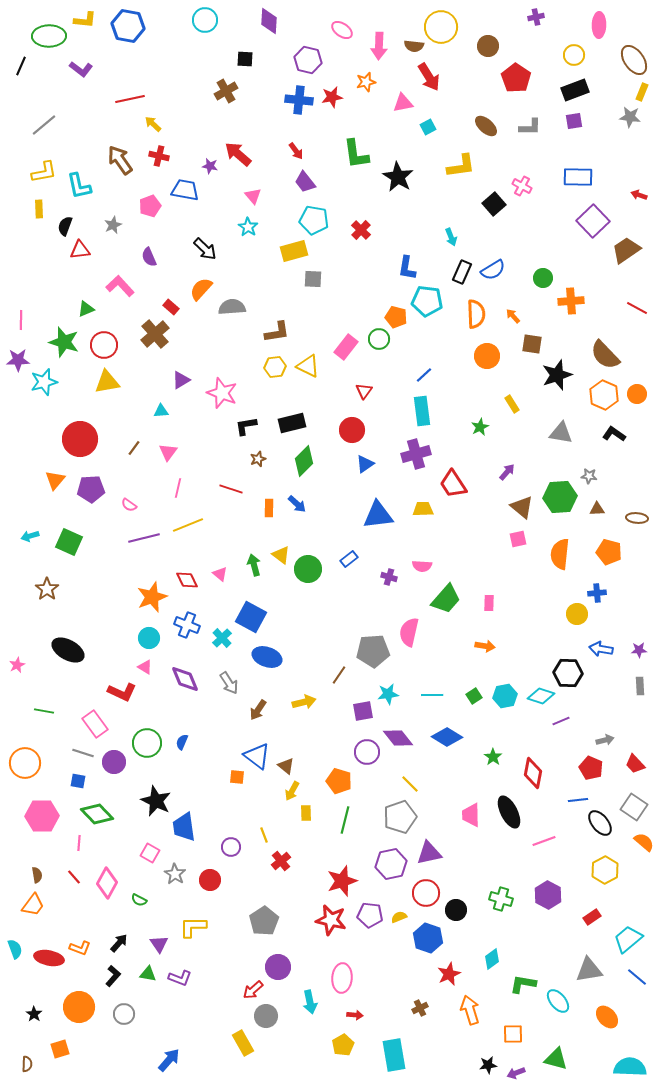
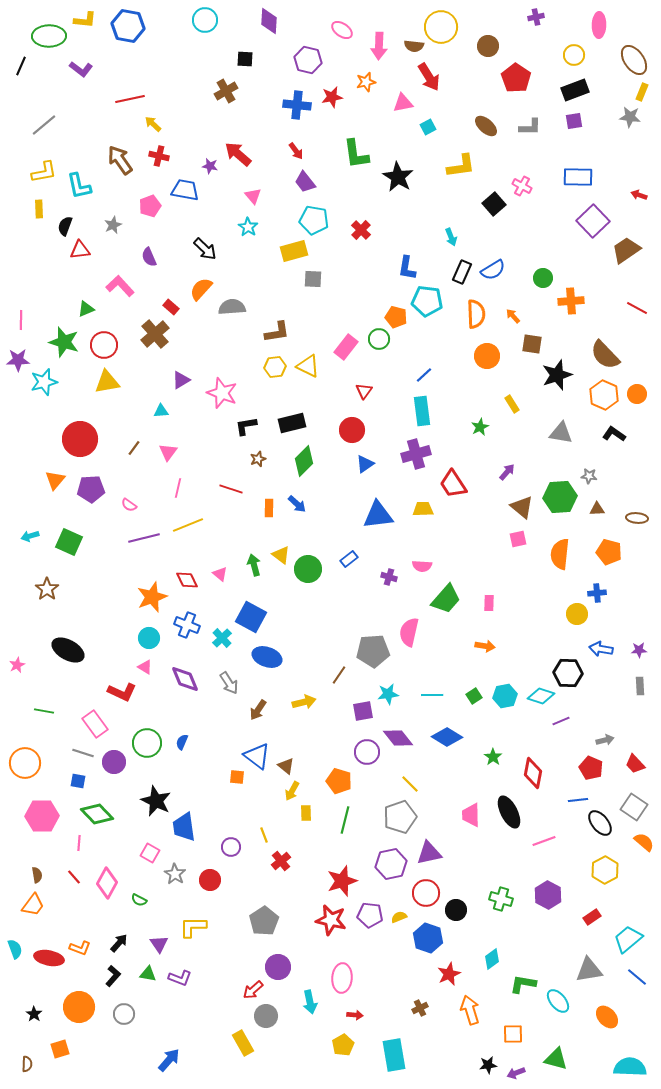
blue cross at (299, 100): moved 2 px left, 5 px down
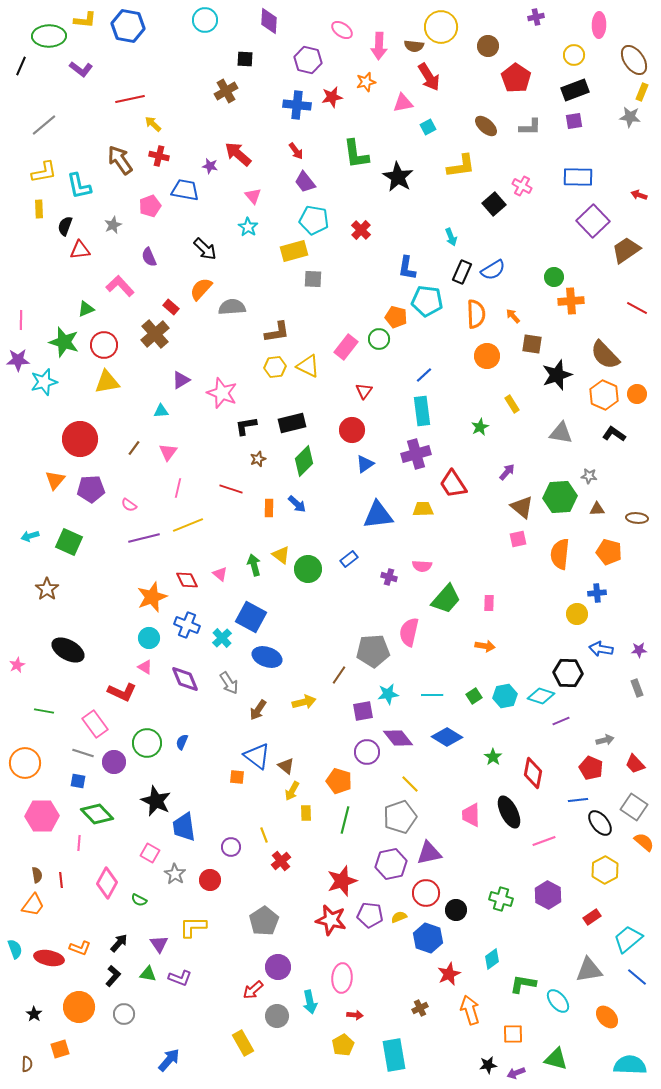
green circle at (543, 278): moved 11 px right, 1 px up
gray rectangle at (640, 686): moved 3 px left, 2 px down; rotated 18 degrees counterclockwise
red line at (74, 877): moved 13 px left, 3 px down; rotated 35 degrees clockwise
gray circle at (266, 1016): moved 11 px right
cyan semicircle at (630, 1067): moved 2 px up
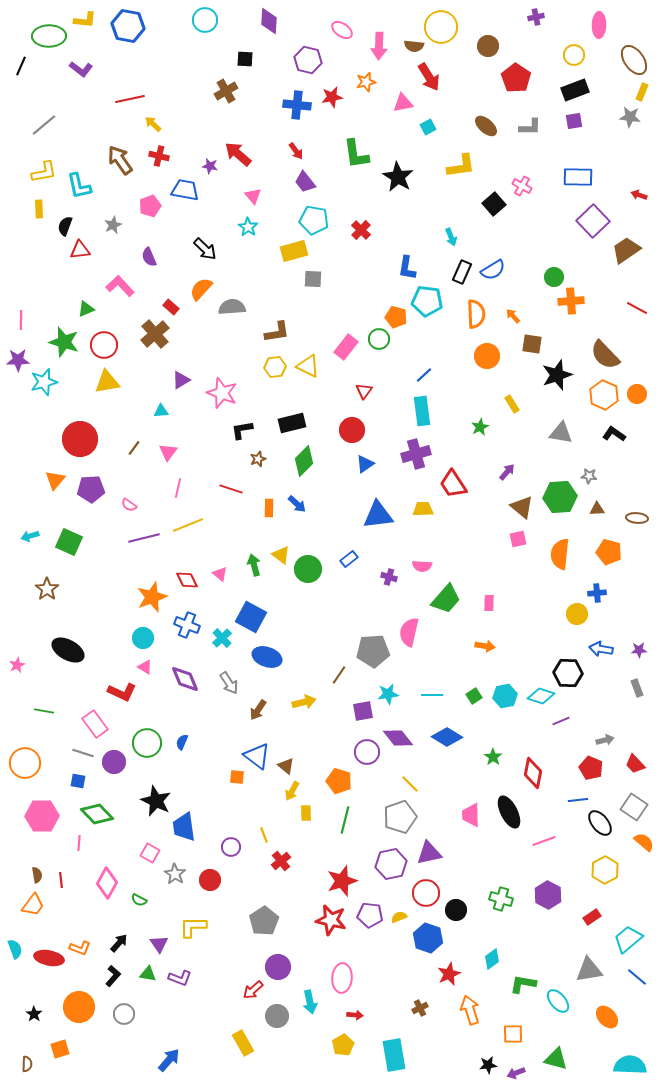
black L-shape at (246, 426): moved 4 px left, 4 px down
cyan circle at (149, 638): moved 6 px left
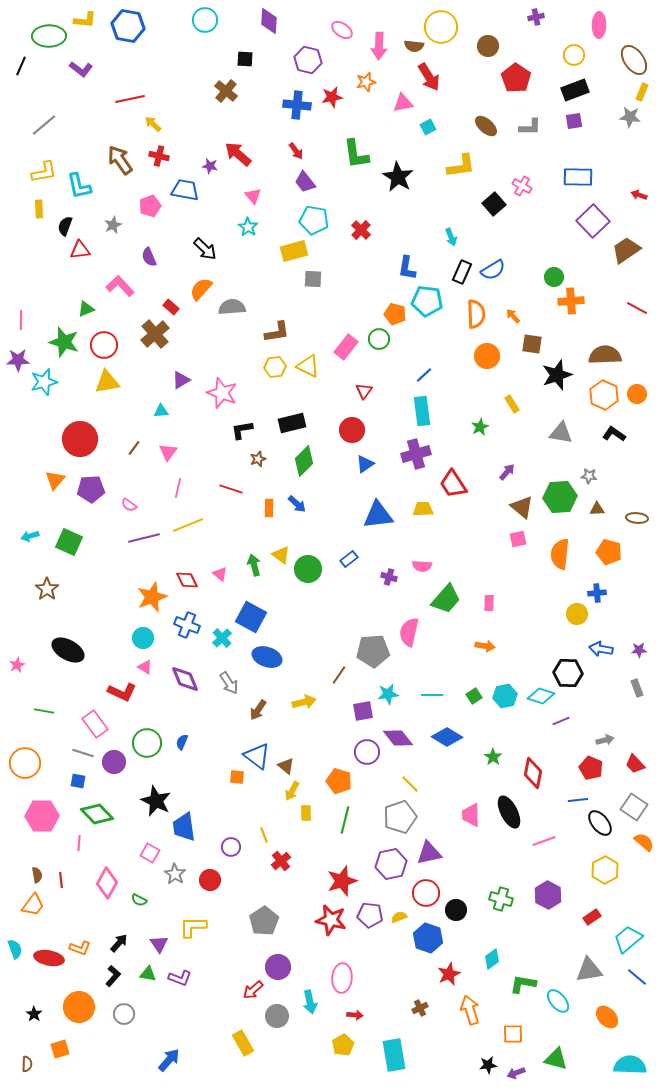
brown cross at (226, 91): rotated 20 degrees counterclockwise
orange pentagon at (396, 317): moved 1 px left, 3 px up
brown semicircle at (605, 355): rotated 132 degrees clockwise
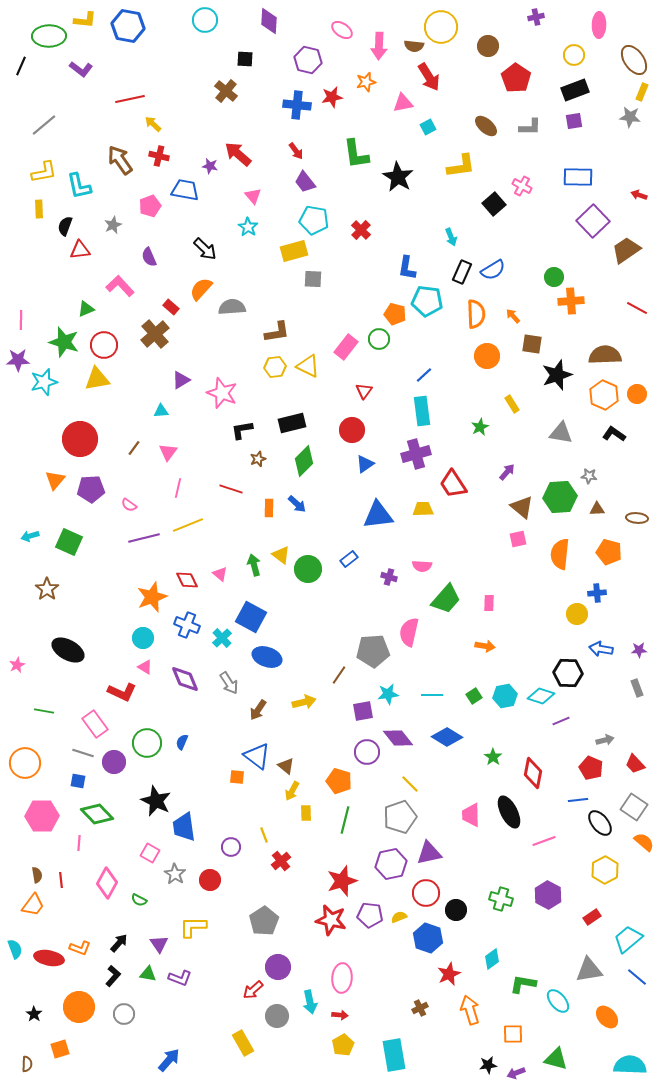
yellow triangle at (107, 382): moved 10 px left, 3 px up
red arrow at (355, 1015): moved 15 px left
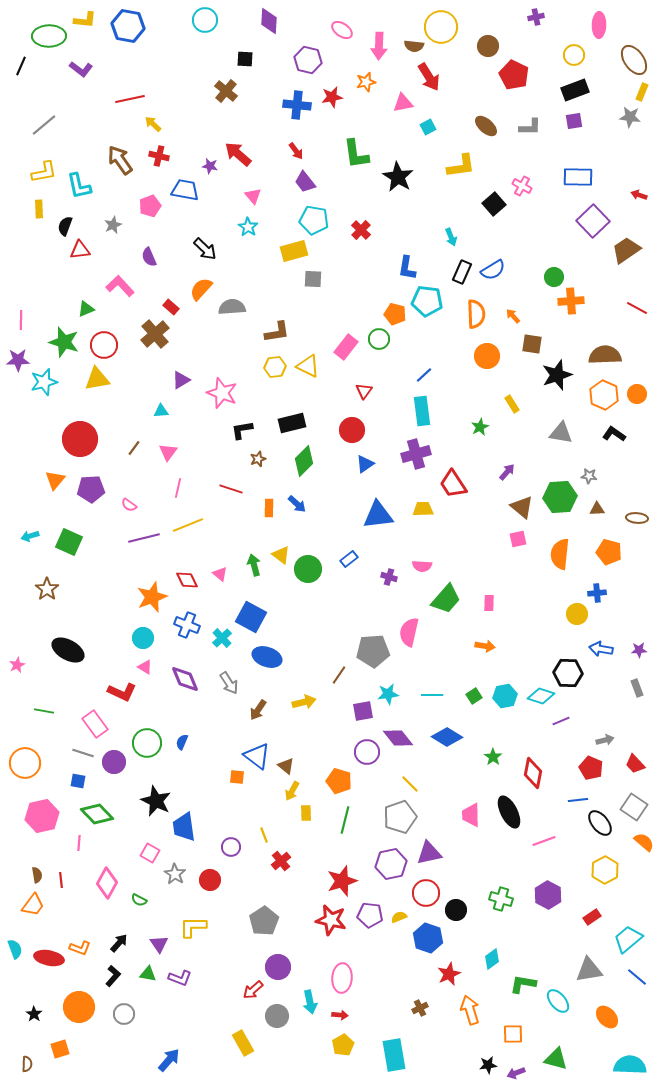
red pentagon at (516, 78): moved 2 px left, 3 px up; rotated 8 degrees counterclockwise
pink hexagon at (42, 816): rotated 12 degrees counterclockwise
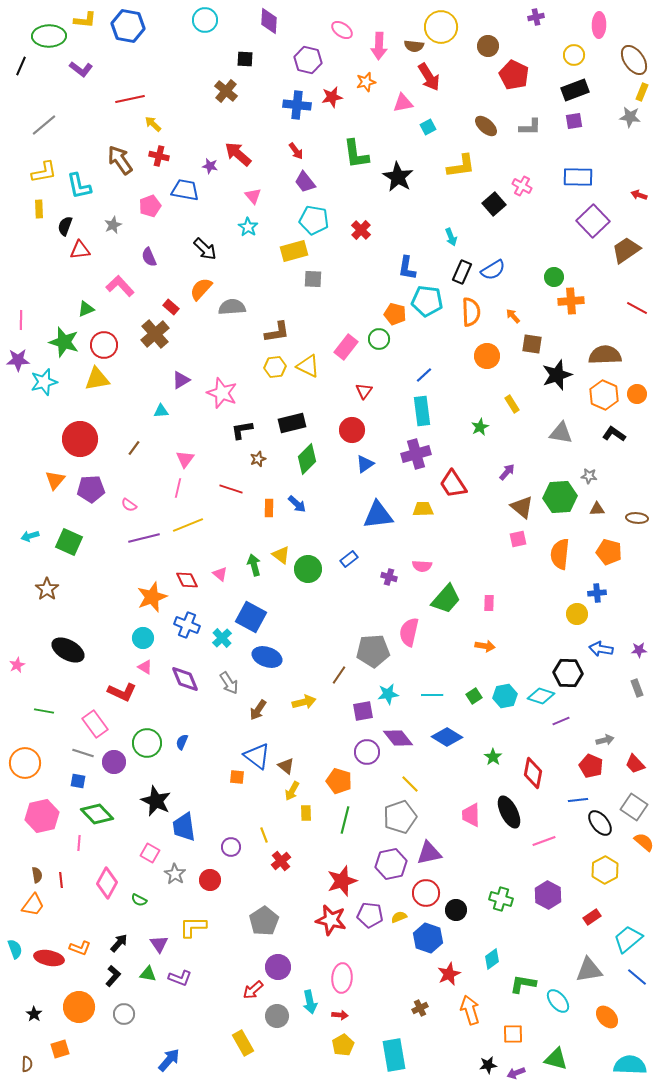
orange semicircle at (476, 314): moved 5 px left, 2 px up
pink triangle at (168, 452): moved 17 px right, 7 px down
green diamond at (304, 461): moved 3 px right, 2 px up
red pentagon at (591, 768): moved 2 px up
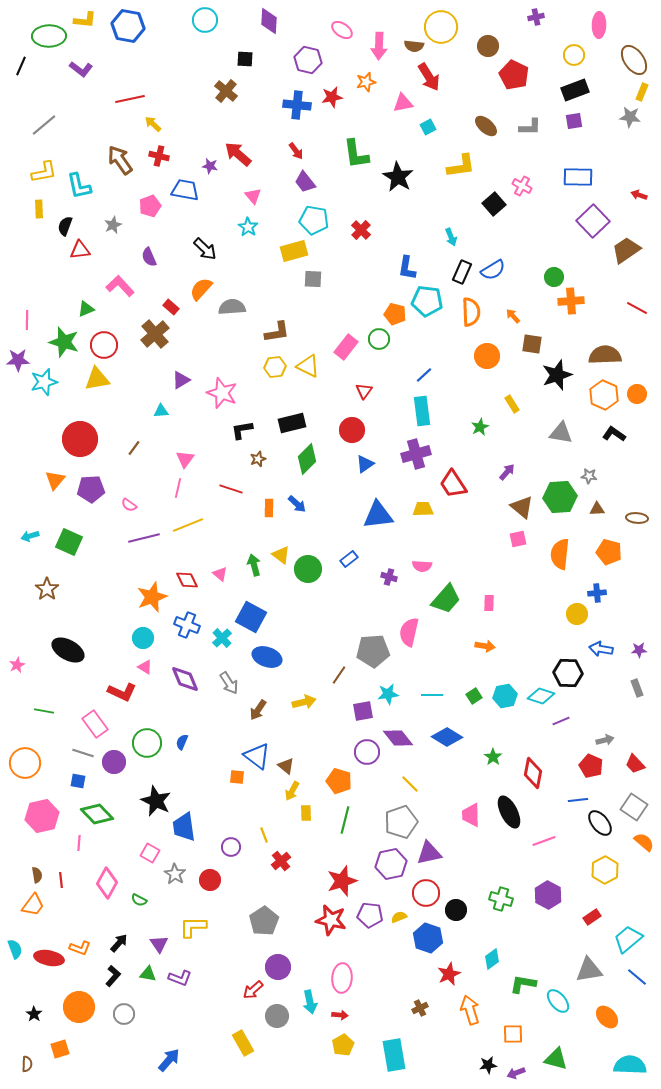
pink line at (21, 320): moved 6 px right
gray pentagon at (400, 817): moved 1 px right, 5 px down
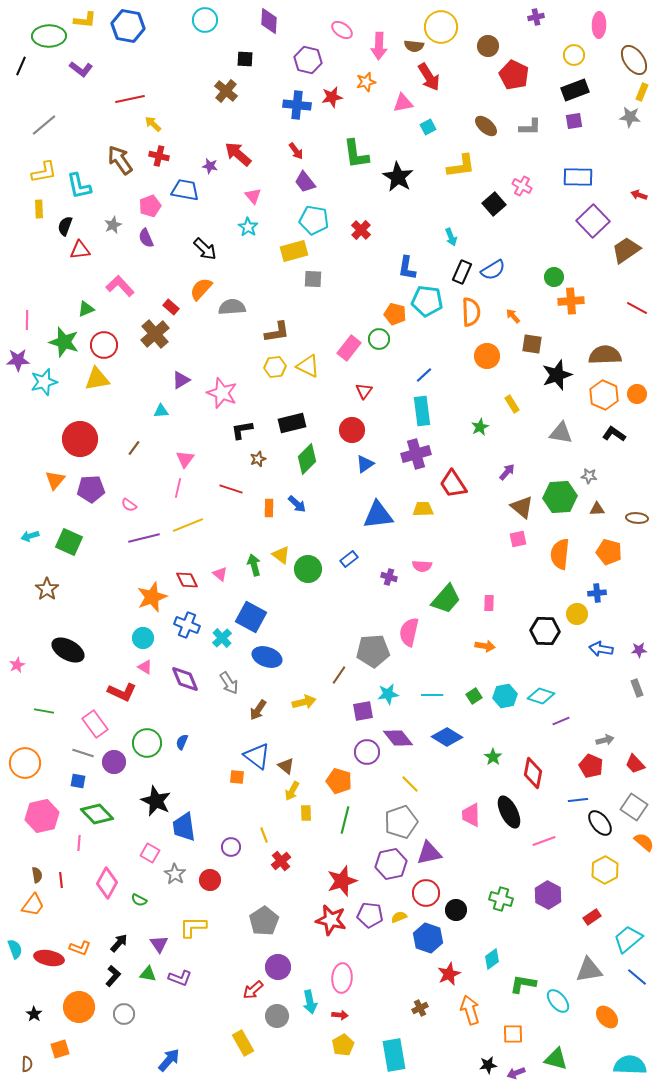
purple semicircle at (149, 257): moved 3 px left, 19 px up
pink rectangle at (346, 347): moved 3 px right, 1 px down
black hexagon at (568, 673): moved 23 px left, 42 px up
